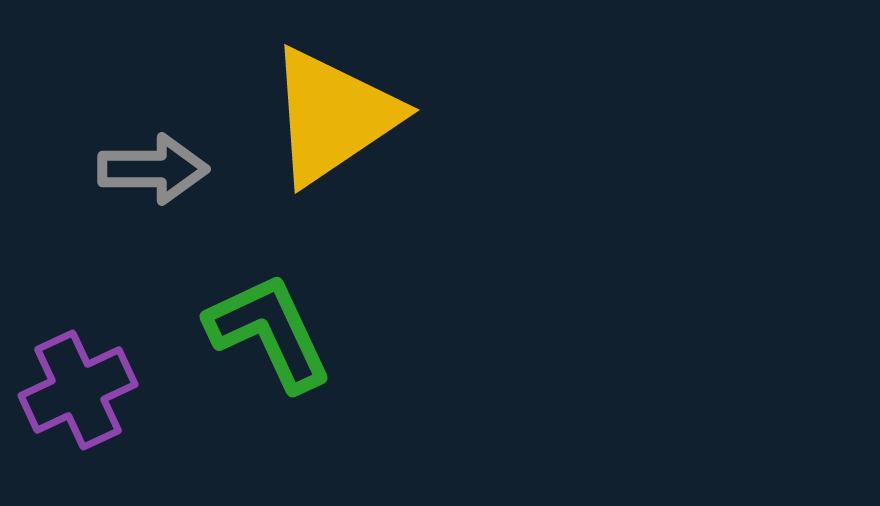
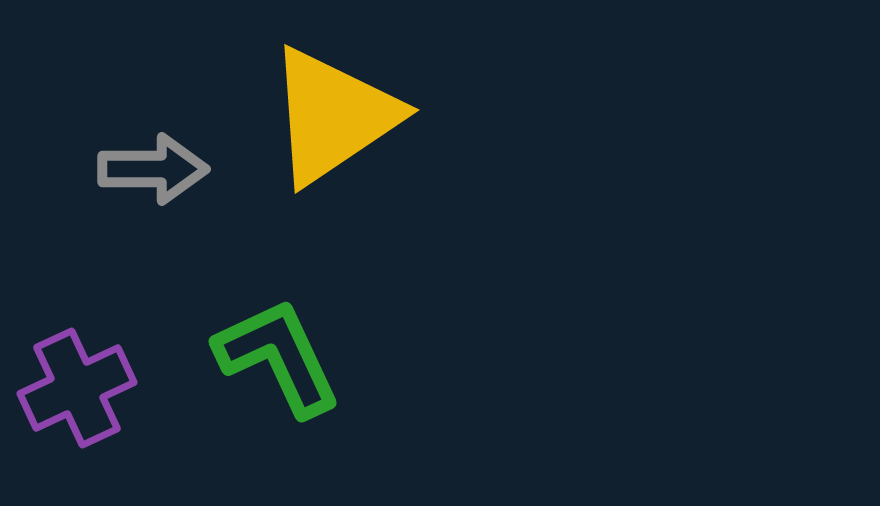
green L-shape: moved 9 px right, 25 px down
purple cross: moved 1 px left, 2 px up
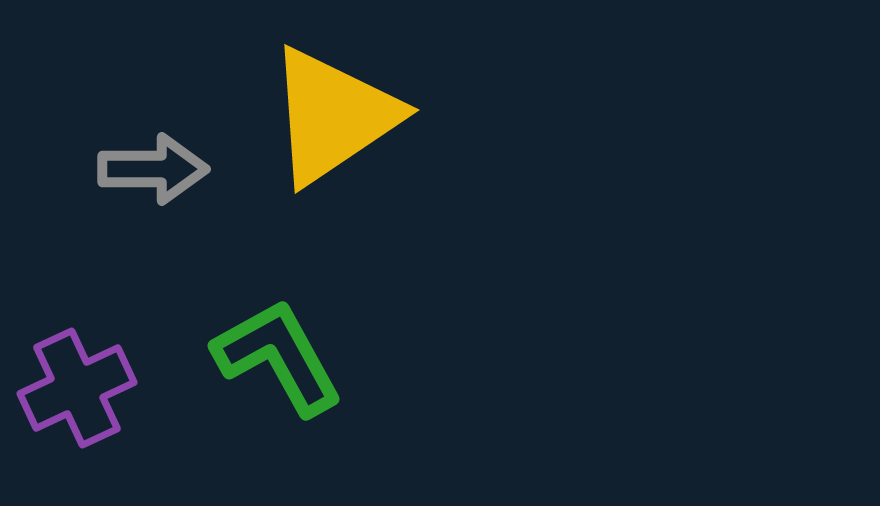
green L-shape: rotated 4 degrees counterclockwise
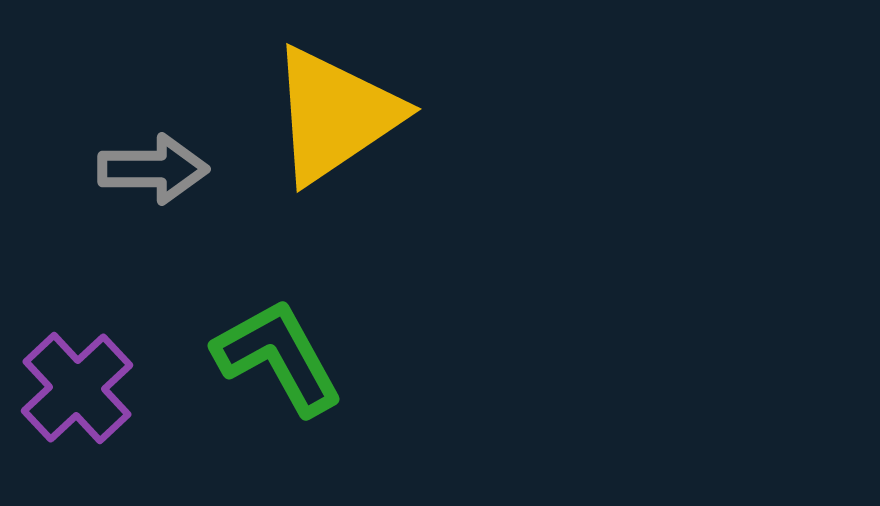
yellow triangle: moved 2 px right, 1 px up
purple cross: rotated 18 degrees counterclockwise
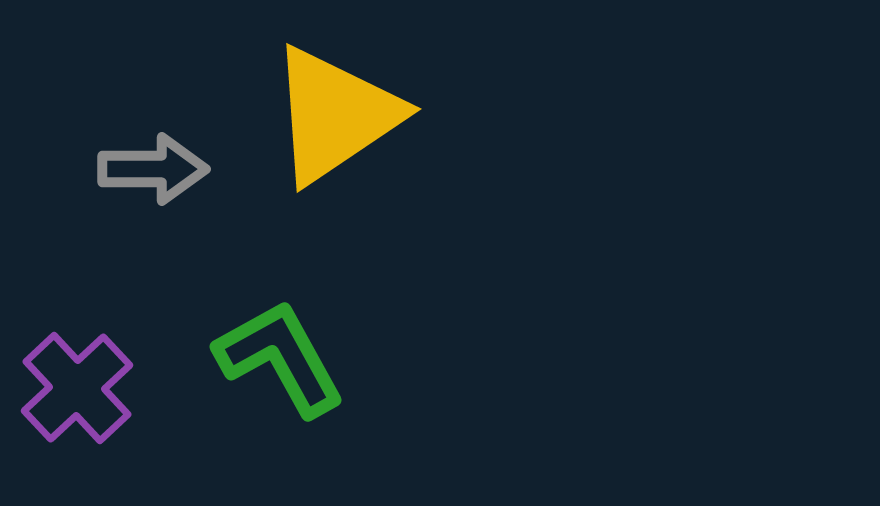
green L-shape: moved 2 px right, 1 px down
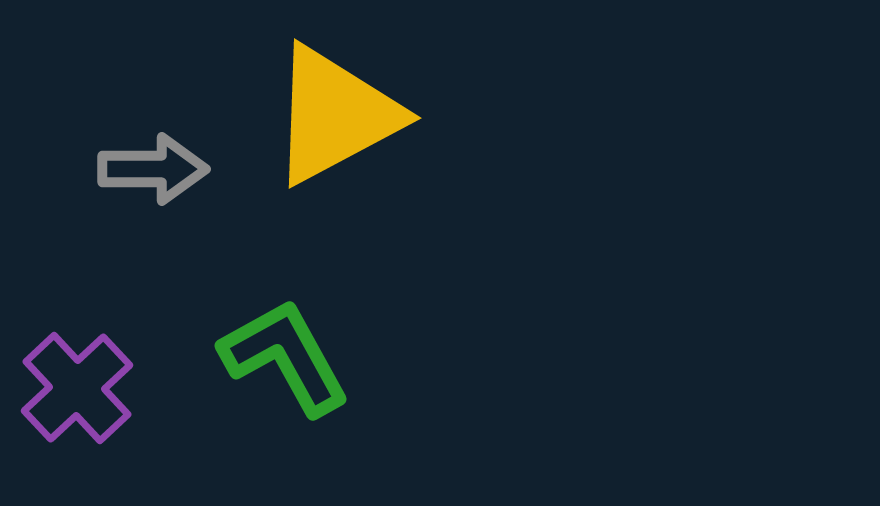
yellow triangle: rotated 6 degrees clockwise
green L-shape: moved 5 px right, 1 px up
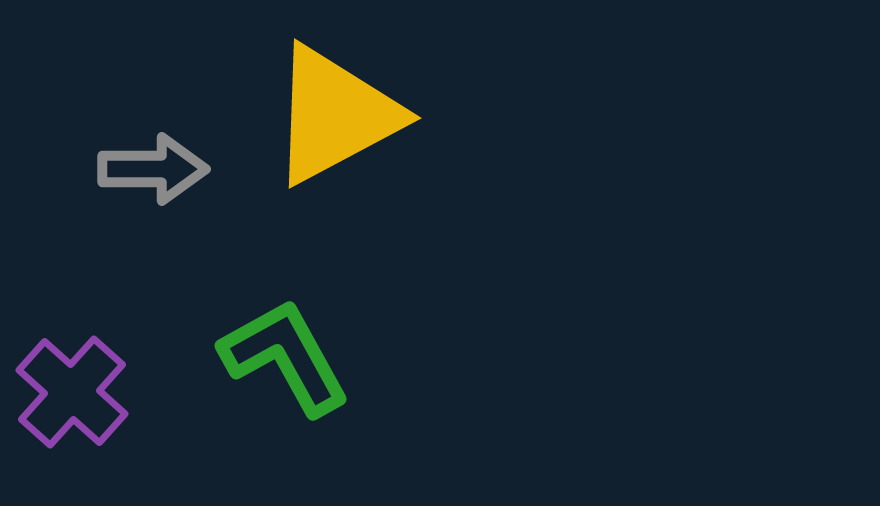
purple cross: moved 5 px left, 4 px down; rotated 5 degrees counterclockwise
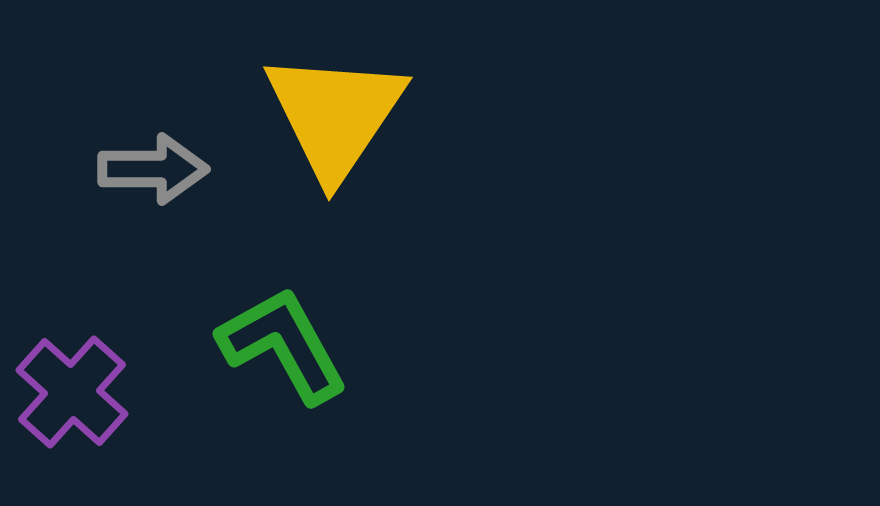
yellow triangle: rotated 28 degrees counterclockwise
green L-shape: moved 2 px left, 12 px up
